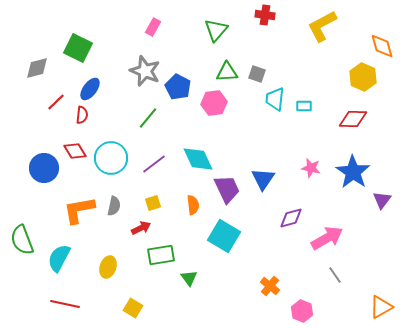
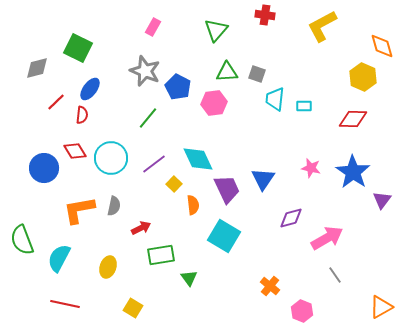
yellow square at (153, 203): moved 21 px right, 19 px up; rotated 28 degrees counterclockwise
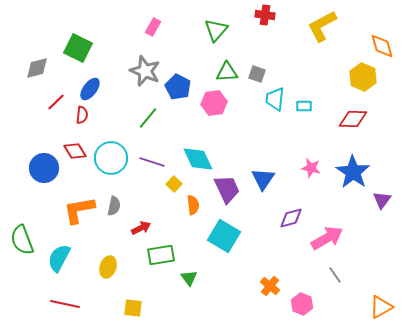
purple line at (154, 164): moved 2 px left, 2 px up; rotated 55 degrees clockwise
yellow square at (133, 308): rotated 24 degrees counterclockwise
pink hexagon at (302, 311): moved 7 px up
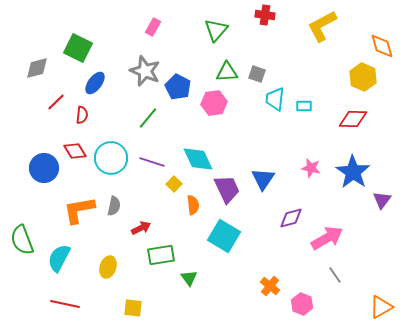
blue ellipse at (90, 89): moved 5 px right, 6 px up
